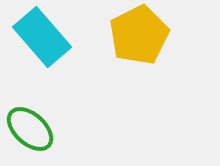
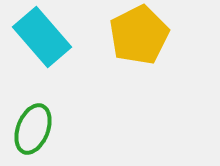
green ellipse: moved 3 px right; rotated 69 degrees clockwise
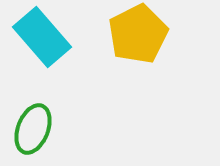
yellow pentagon: moved 1 px left, 1 px up
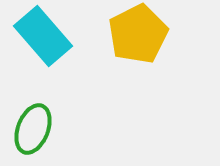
cyan rectangle: moved 1 px right, 1 px up
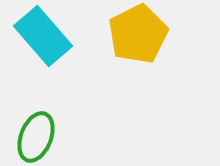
green ellipse: moved 3 px right, 8 px down
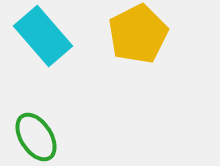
green ellipse: rotated 54 degrees counterclockwise
